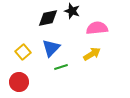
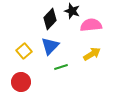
black diamond: moved 2 px right, 1 px down; rotated 35 degrees counterclockwise
pink semicircle: moved 6 px left, 3 px up
blue triangle: moved 1 px left, 2 px up
yellow square: moved 1 px right, 1 px up
red circle: moved 2 px right
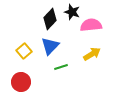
black star: moved 1 px down
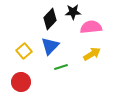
black star: moved 1 px right; rotated 21 degrees counterclockwise
pink semicircle: moved 2 px down
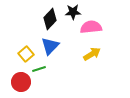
yellow square: moved 2 px right, 3 px down
green line: moved 22 px left, 2 px down
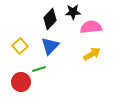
yellow square: moved 6 px left, 8 px up
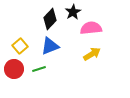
black star: rotated 28 degrees counterclockwise
pink semicircle: moved 1 px down
blue triangle: rotated 24 degrees clockwise
red circle: moved 7 px left, 13 px up
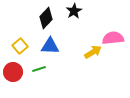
black star: moved 1 px right, 1 px up
black diamond: moved 4 px left, 1 px up
pink semicircle: moved 22 px right, 10 px down
blue triangle: rotated 24 degrees clockwise
yellow arrow: moved 1 px right, 2 px up
red circle: moved 1 px left, 3 px down
